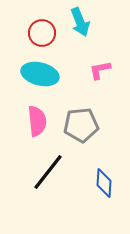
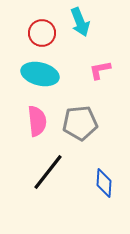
gray pentagon: moved 1 px left, 2 px up
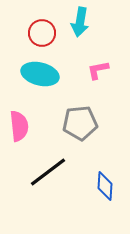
cyan arrow: rotated 32 degrees clockwise
pink L-shape: moved 2 px left
pink semicircle: moved 18 px left, 5 px down
black line: rotated 15 degrees clockwise
blue diamond: moved 1 px right, 3 px down
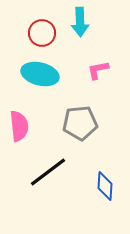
cyan arrow: rotated 12 degrees counterclockwise
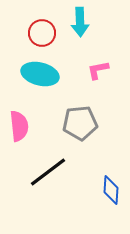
blue diamond: moved 6 px right, 4 px down
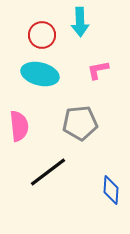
red circle: moved 2 px down
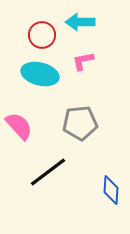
cyan arrow: rotated 92 degrees clockwise
pink L-shape: moved 15 px left, 9 px up
pink semicircle: rotated 36 degrees counterclockwise
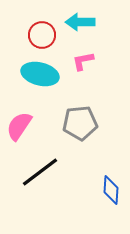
pink semicircle: rotated 104 degrees counterclockwise
black line: moved 8 px left
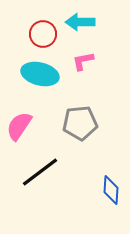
red circle: moved 1 px right, 1 px up
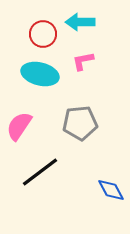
blue diamond: rotated 32 degrees counterclockwise
